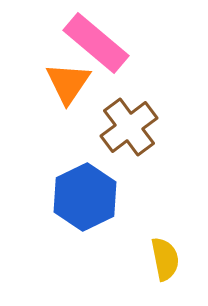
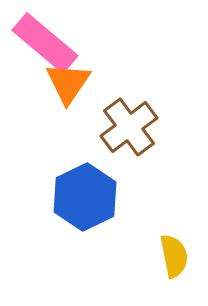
pink rectangle: moved 51 px left
yellow semicircle: moved 9 px right, 3 px up
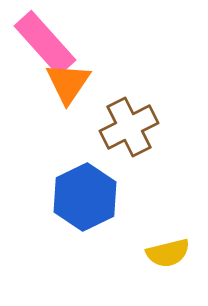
pink rectangle: rotated 8 degrees clockwise
brown cross: rotated 10 degrees clockwise
yellow semicircle: moved 6 px left, 3 px up; rotated 87 degrees clockwise
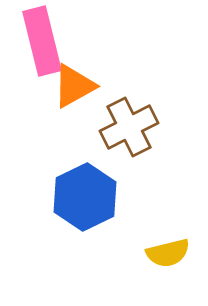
pink rectangle: moved 3 px left, 2 px up; rotated 28 degrees clockwise
orange triangle: moved 6 px right, 3 px down; rotated 27 degrees clockwise
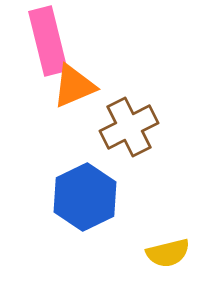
pink rectangle: moved 6 px right
orange triangle: rotated 6 degrees clockwise
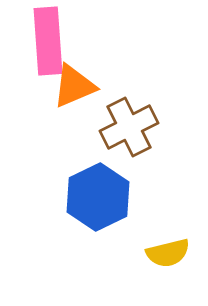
pink rectangle: rotated 10 degrees clockwise
blue hexagon: moved 13 px right
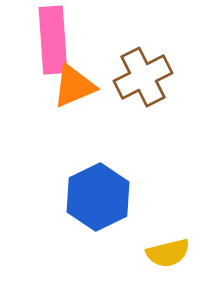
pink rectangle: moved 5 px right, 1 px up
brown cross: moved 14 px right, 50 px up
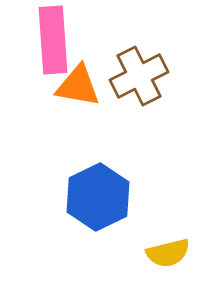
brown cross: moved 4 px left, 1 px up
orange triangle: moved 4 px right; rotated 33 degrees clockwise
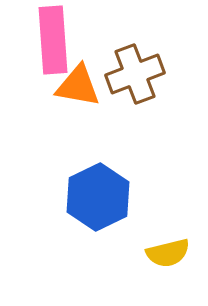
brown cross: moved 4 px left, 2 px up; rotated 6 degrees clockwise
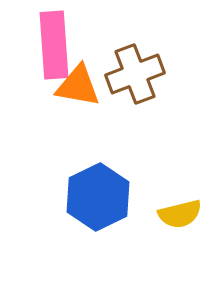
pink rectangle: moved 1 px right, 5 px down
yellow semicircle: moved 12 px right, 39 px up
